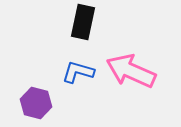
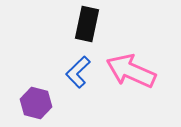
black rectangle: moved 4 px right, 2 px down
blue L-shape: rotated 60 degrees counterclockwise
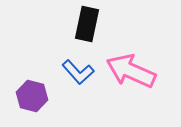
blue L-shape: rotated 88 degrees counterclockwise
purple hexagon: moved 4 px left, 7 px up
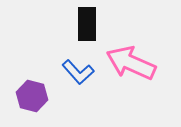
black rectangle: rotated 12 degrees counterclockwise
pink arrow: moved 8 px up
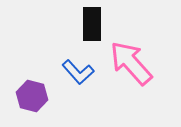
black rectangle: moved 5 px right
pink arrow: rotated 24 degrees clockwise
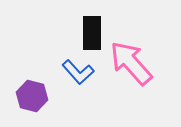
black rectangle: moved 9 px down
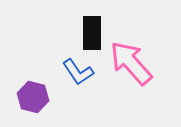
blue L-shape: rotated 8 degrees clockwise
purple hexagon: moved 1 px right, 1 px down
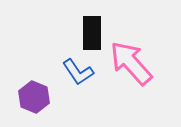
purple hexagon: moved 1 px right; rotated 8 degrees clockwise
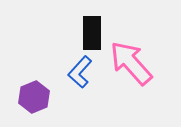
blue L-shape: moved 2 px right; rotated 76 degrees clockwise
purple hexagon: rotated 16 degrees clockwise
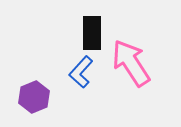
pink arrow: rotated 9 degrees clockwise
blue L-shape: moved 1 px right
